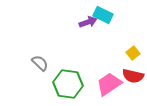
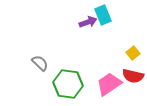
cyan rectangle: rotated 42 degrees clockwise
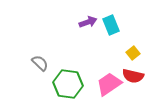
cyan rectangle: moved 8 px right, 10 px down
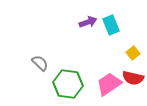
red semicircle: moved 2 px down
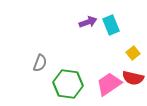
gray semicircle: rotated 66 degrees clockwise
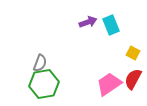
yellow square: rotated 24 degrees counterclockwise
red semicircle: moved 1 px down; rotated 105 degrees clockwise
green hexagon: moved 24 px left; rotated 16 degrees counterclockwise
